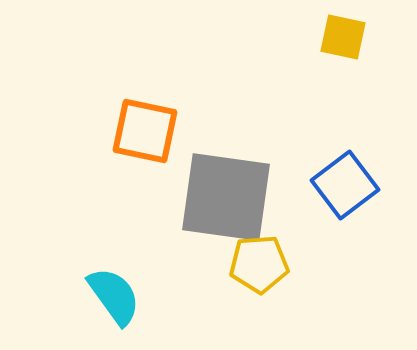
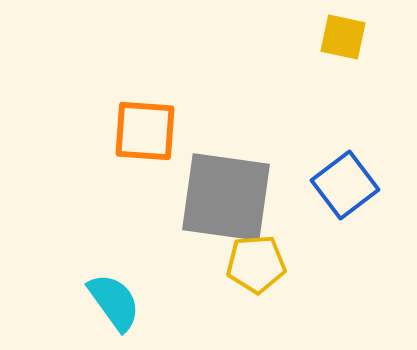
orange square: rotated 8 degrees counterclockwise
yellow pentagon: moved 3 px left
cyan semicircle: moved 6 px down
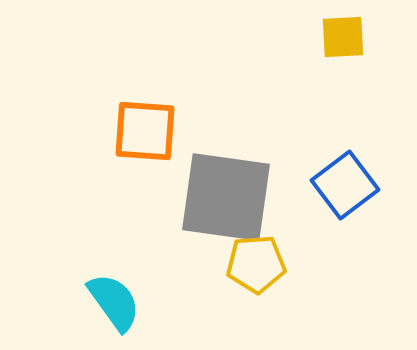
yellow square: rotated 15 degrees counterclockwise
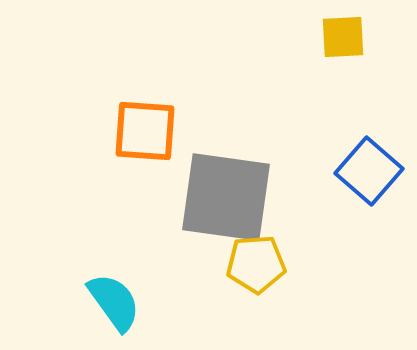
blue square: moved 24 px right, 14 px up; rotated 12 degrees counterclockwise
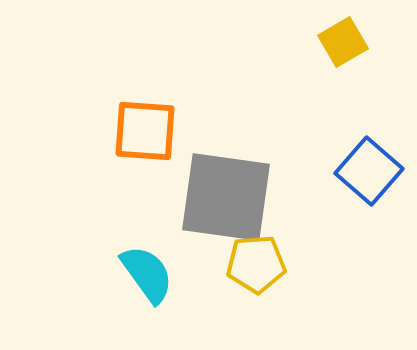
yellow square: moved 5 px down; rotated 27 degrees counterclockwise
cyan semicircle: moved 33 px right, 28 px up
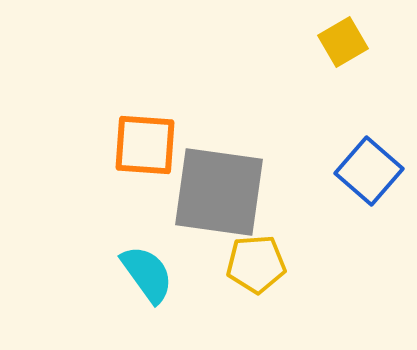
orange square: moved 14 px down
gray square: moved 7 px left, 5 px up
